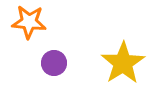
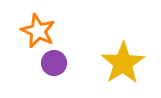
orange star: moved 9 px right, 9 px down; rotated 20 degrees clockwise
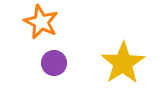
orange star: moved 3 px right, 9 px up
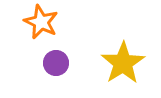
purple circle: moved 2 px right
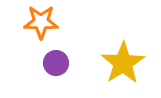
orange star: rotated 24 degrees counterclockwise
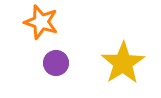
orange star: rotated 16 degrees clockwise
